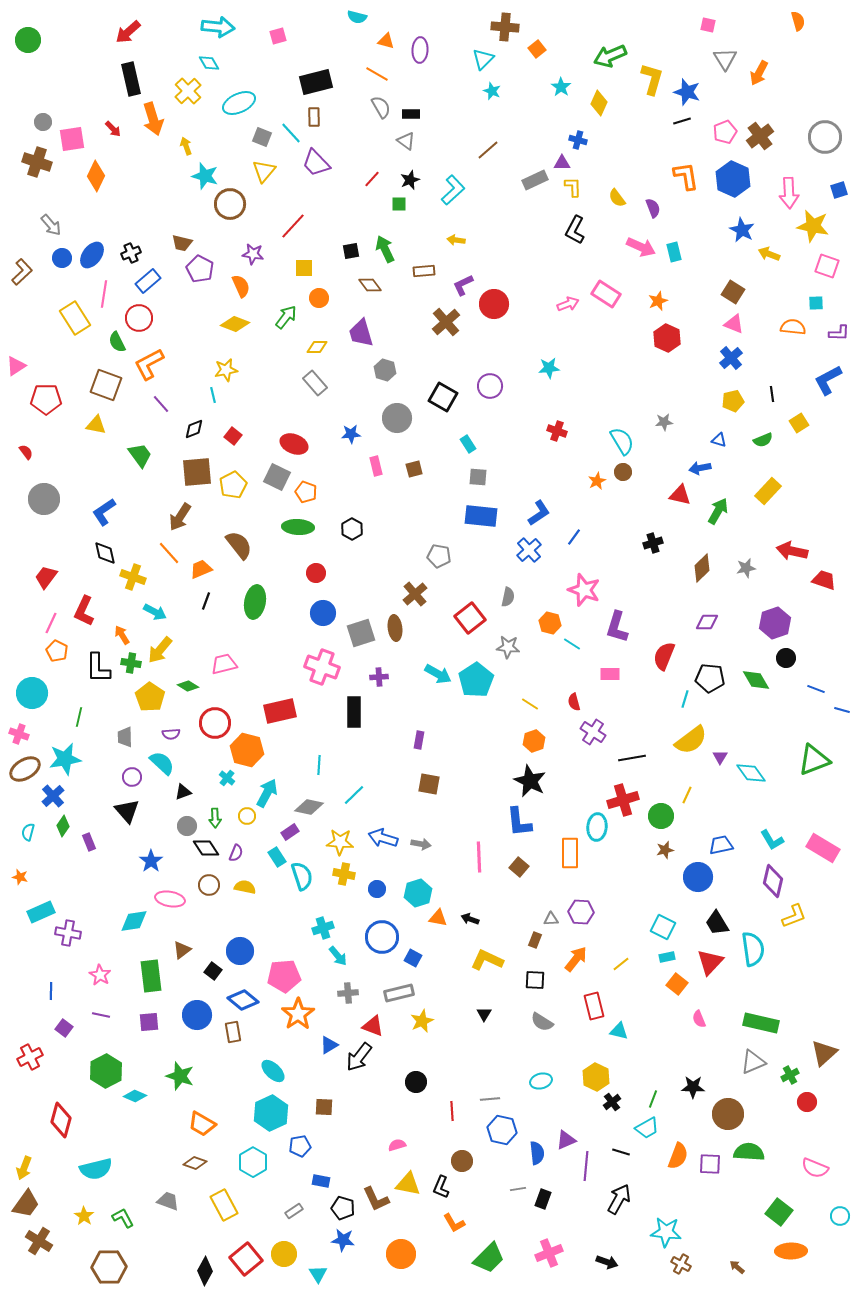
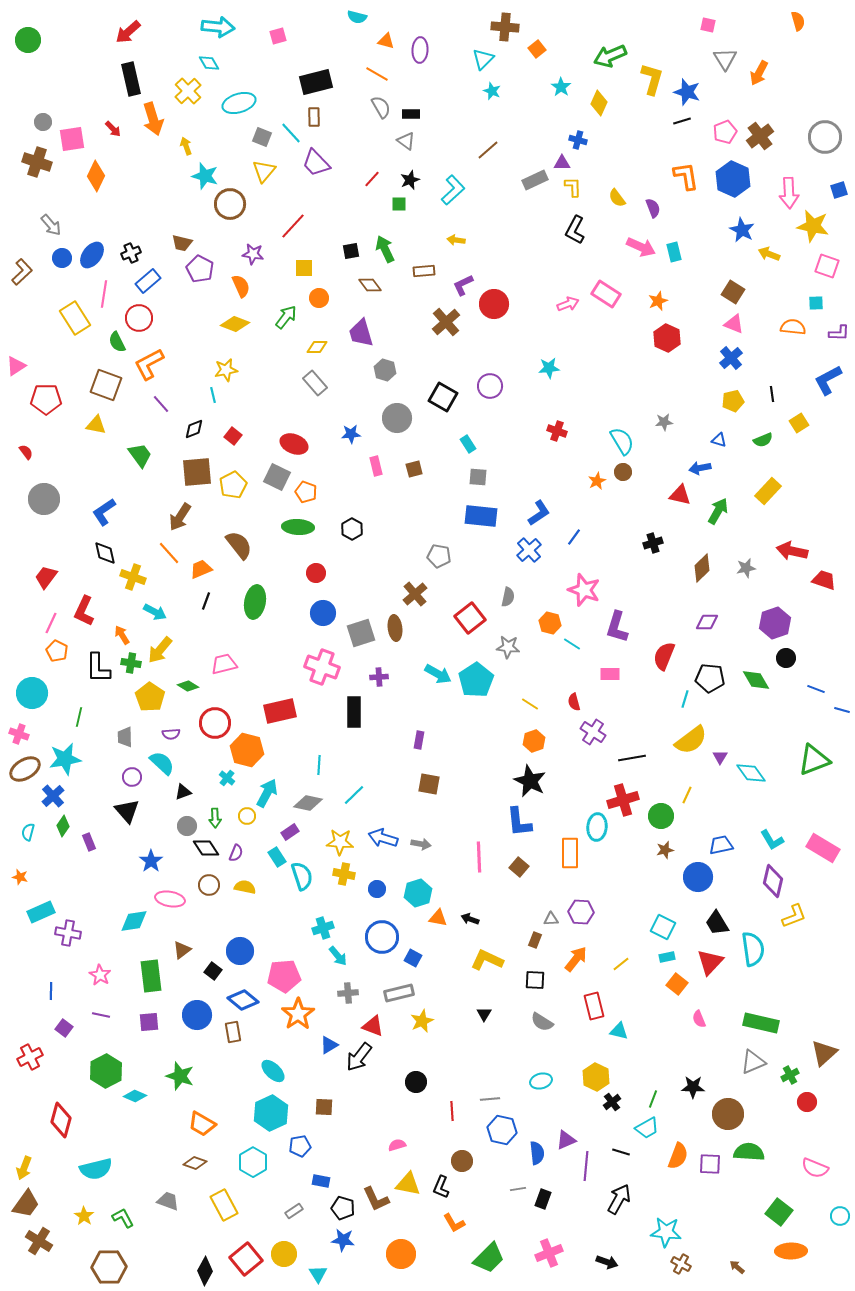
cyan ellipse at (239, 103): rotated 8 degrees clockwise
gray diamond at (309, 807): moved 1 px left, 4 px up
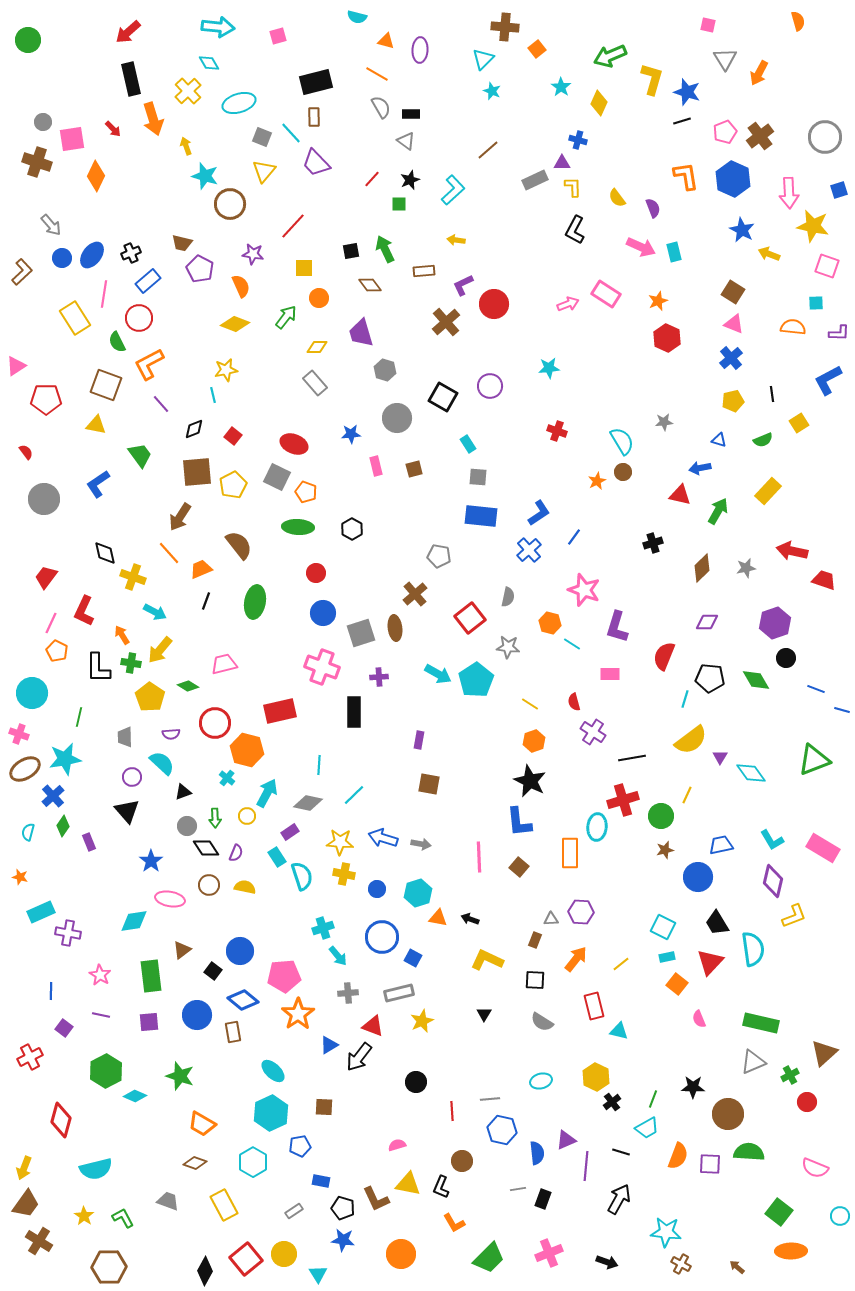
blue L-shape at (104, 512): moved 6 px left, 28 px up
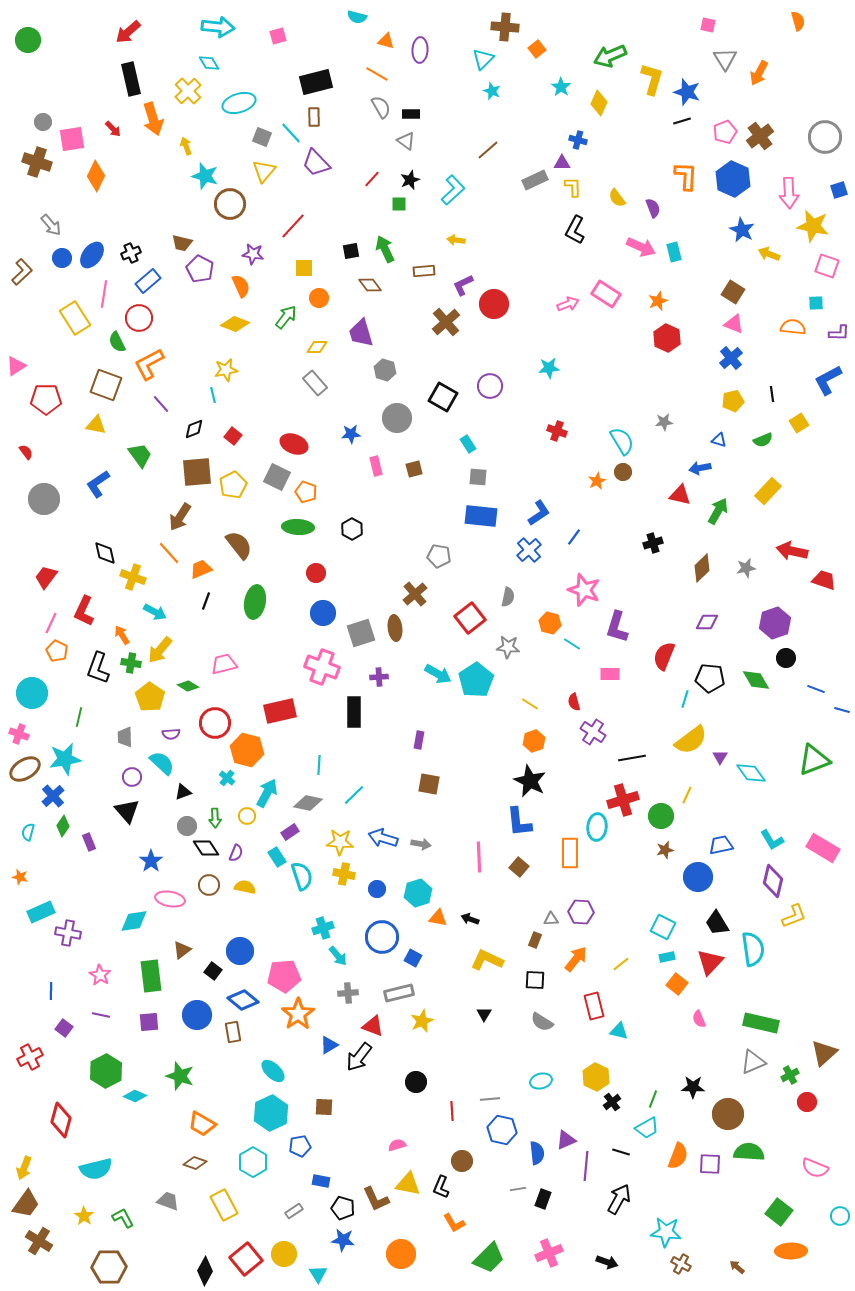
orange L-shape at (686, 176): rotated 12 degrees clockwise
black L-shape at (98, 668): rotated 20 degrees clockwise
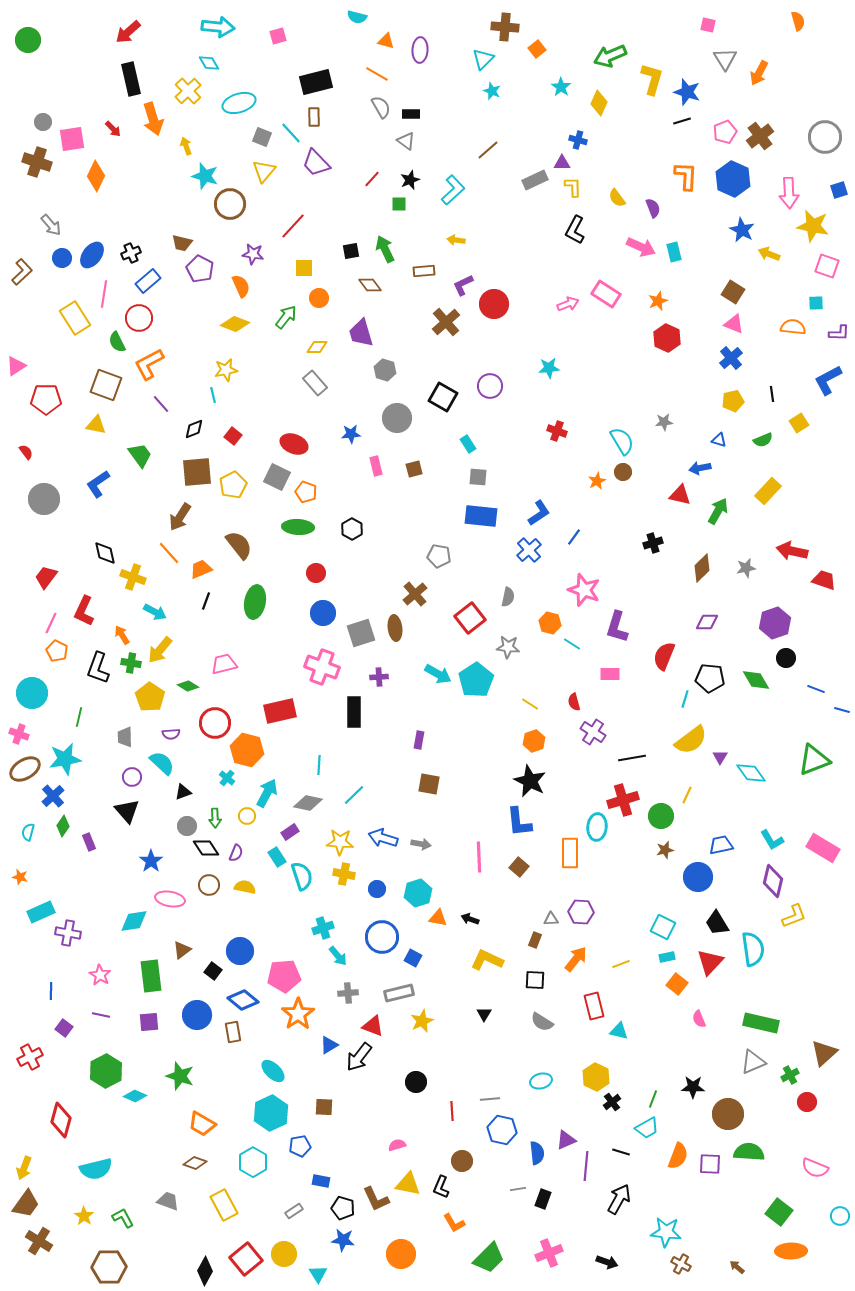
yellow line at (621, 964): rotated 18 degrees clockwise
